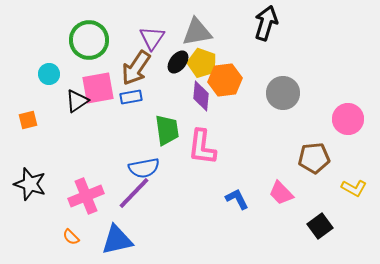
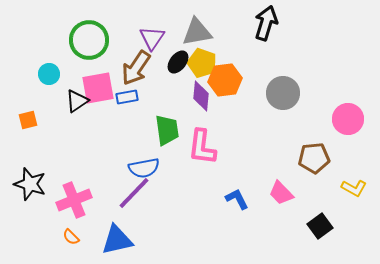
blue rectangle: moved 4 px left
pink cross: moved 12 px left, 4 px down
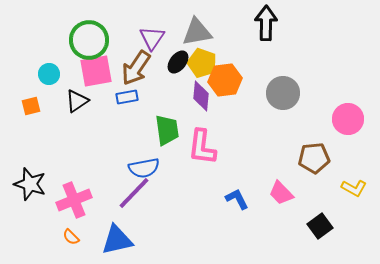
black arrow: rotated 16 degrees counterclockwise
pink square: moved 2 px left, 17 px up
orange square: moved 3 px right, 14 px up
